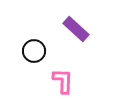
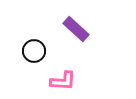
pink L-shape: rotated 92 degrees clockwise
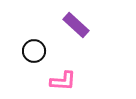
purple rectangle: moved 4 px up
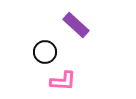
black circle: moved 11 px right, 1 px down
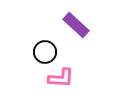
pink L-shape: moved 2 px left, 3 px up
